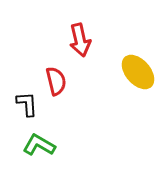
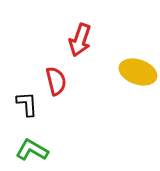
red arrow: rotated 32 degrees clockwise
yellow ellipse: rotated 30 degrees counterclockwise
green L-shape: moved 7 px left, 5 px down
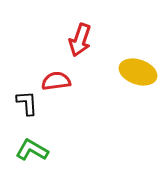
red semicircle: rotated 84 degrees counterclockwise
black L-shape: moved 1 px up
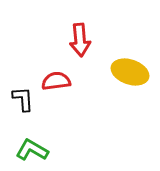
red arrow: rotated 24 degrees counterclockwise
yellow ellipse: moved 8 px left
black L-shape: moved 4 px left, 4 px up
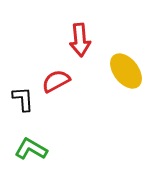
yellow ellipse: moved 4 px left, 1 px up; rotated 33 degrees clockwise
red semicircle: rotated 20 degrees counterclockwise
green L-shape: moved 1 px left, 1 px up
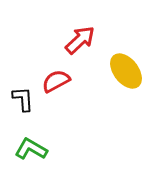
red arrow: rotated 128 degrees counterclockwise
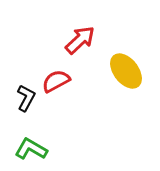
black L-shape: moved 3 px right, 1 px up; rotated 32 degrees clockwise
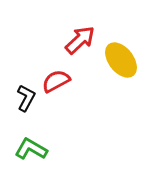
yellow ellipse: moved 5 px left, 11 px up
